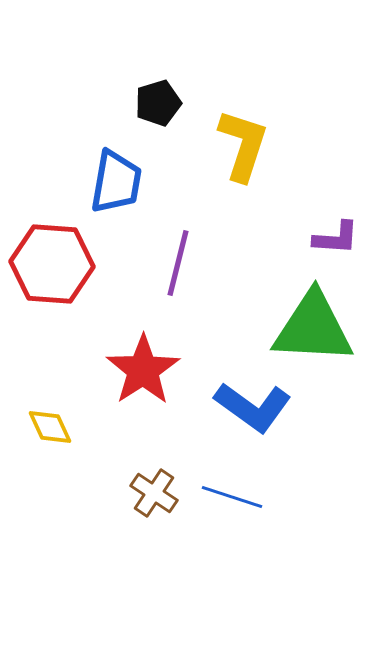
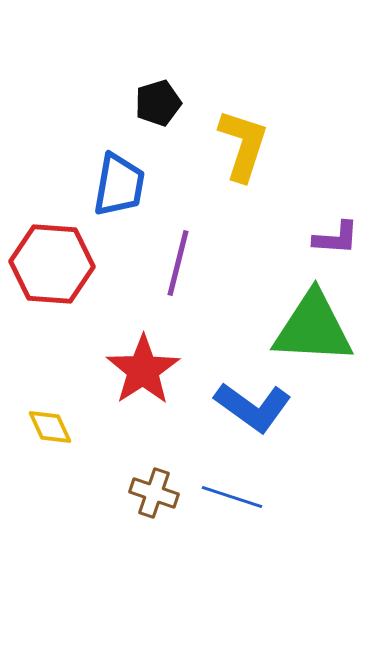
blue trapezoid: moved 3 px right, 3 px down
brown cross: rotated 15 degrees counterclockwise
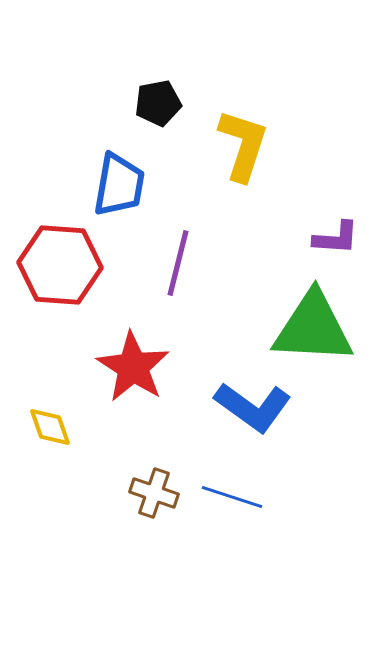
black pentagon: rotated 6 degrees clockwise
red hexagon: moved 8 px right, 1 px down
red star: moved 10 px left, 3 px up; rotated 6 degrees counterclockwise
yellow diamond: rotated 6 degrees clockwise
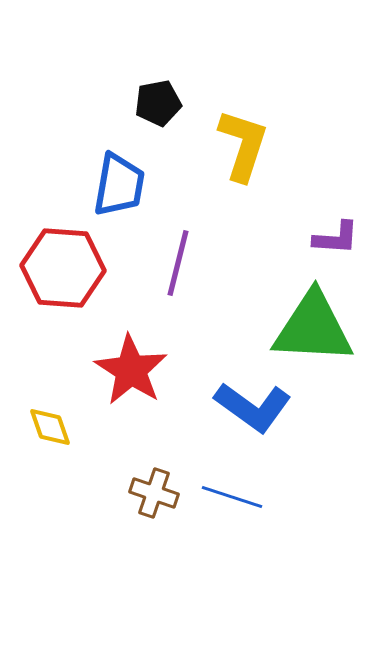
red hexagon: moved 3 px right, 3 px down
red star: moved 2 px left, 3 px down
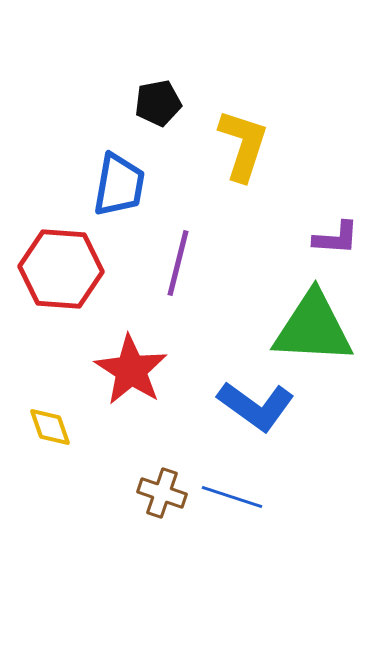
red hexagon: moved 2 px left, 1 px down
blue L-shape: moved 3 px right, 1 px up
brown cross: moved 8 px right
